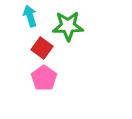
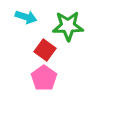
cyan arrow: moved 4 px left, 1 px down; rotated 125 degrees clockwise
red square: moved 3 px right, 2 px down
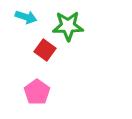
pink pentagon: moved 7 px left, 14 px down
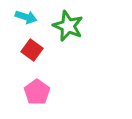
green star: rotated 24 degrees clockwise
red square: moved 13 px left
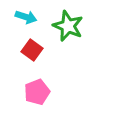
pink pentagon: rotated 15 degrees clockwise
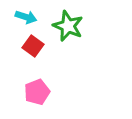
red square: moved 1 px right, 4 px up
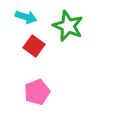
red square: moved 1 px right
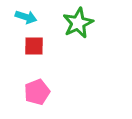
green star: moved 10 px right, 3 px up; rotated 24 degrees clockwise
red square: rotated 35 degrees counterclockwise
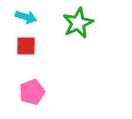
red square: moved 8 px left
pink pentagon: moved 5 px left
